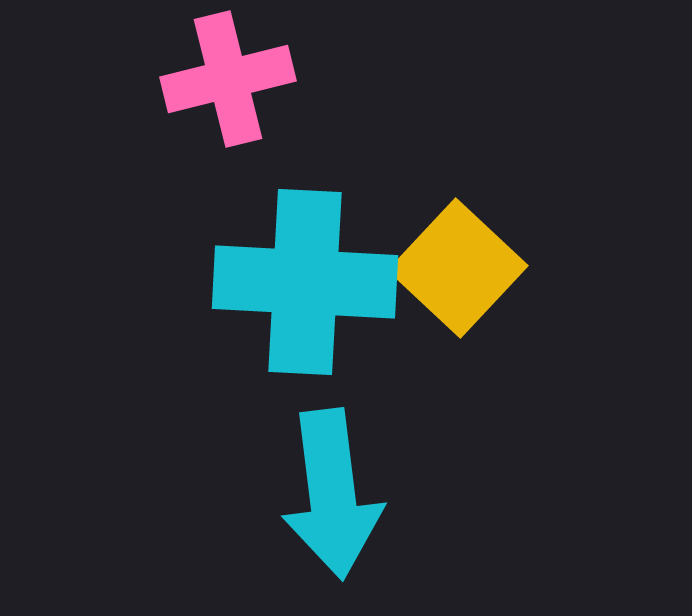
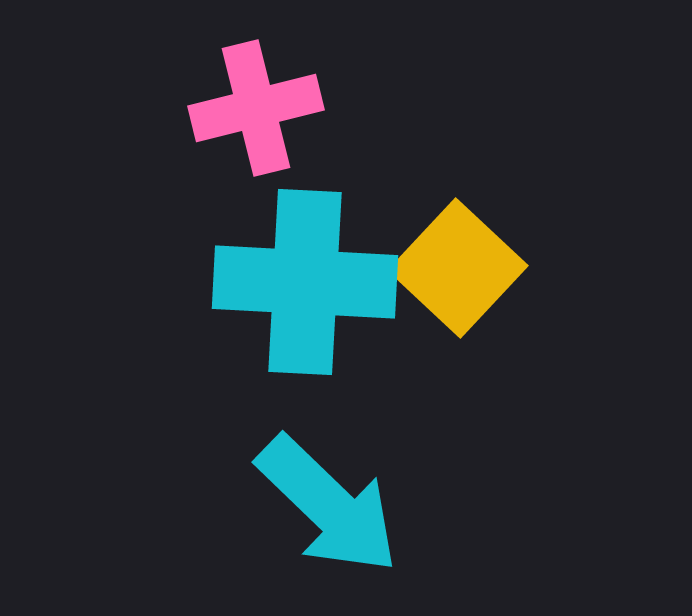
pink cross: moved 28 px right, 29 px down
cyan arrow: moved 4 px left, 11 px down; rotated 39 degrees counterclockwise
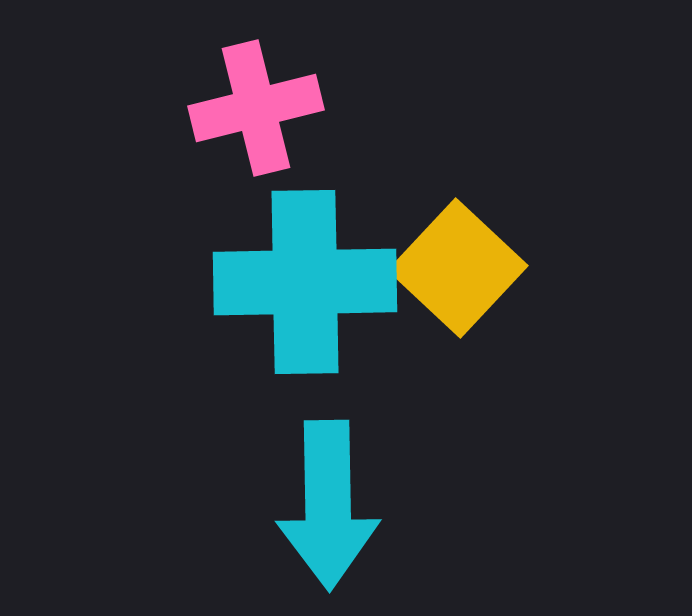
cyan cross: rotated 4 degrees counterclockwise
cyan arrow: rotated 45 degrees clockwise
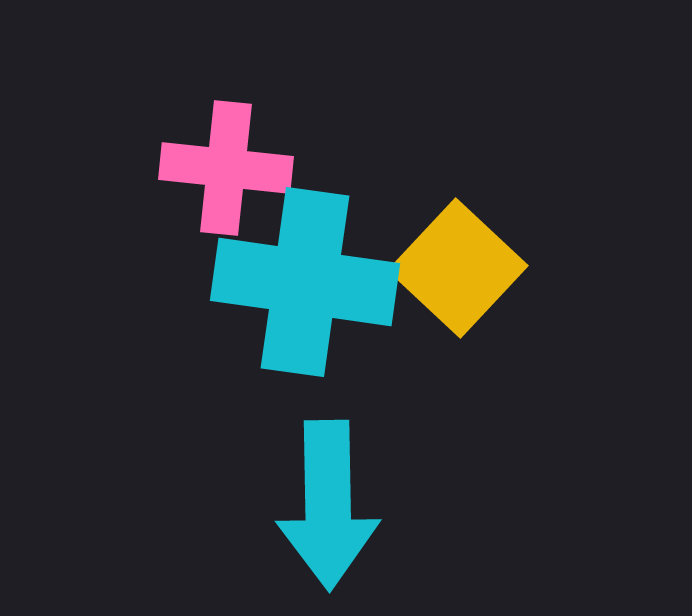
pink cross: moved 30 px left, 60 px down; rotated 20 degrees clockwise
cyan cross: rotated 9 degrees clockwise
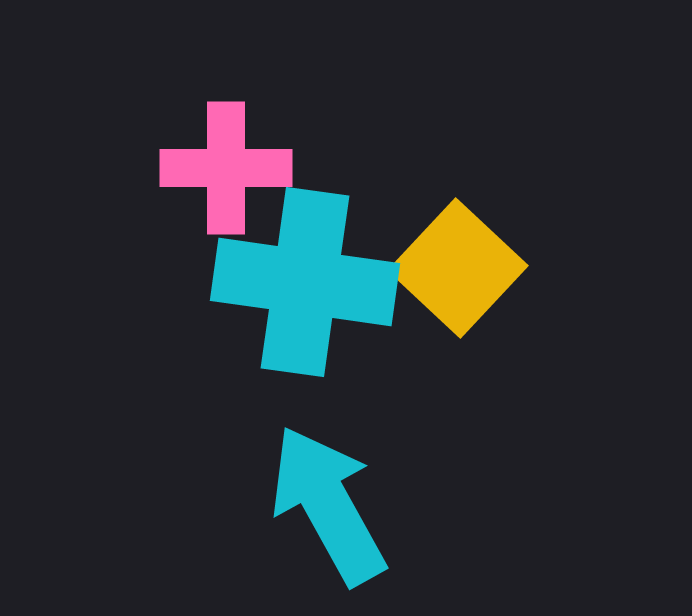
pink cross: rotated 6 degrees counterclockwise
cyan arrow: rotated 152 degrees clockwise
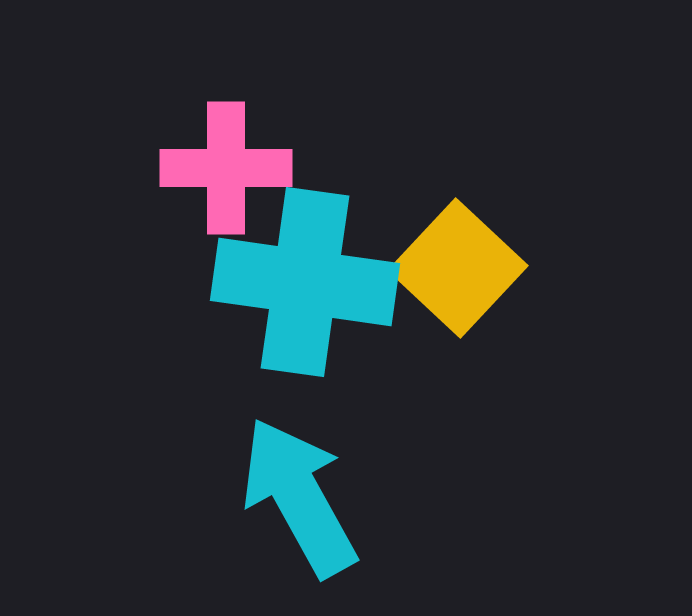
cyan arrow: moved 29 px left, 8 px up
